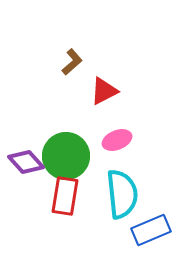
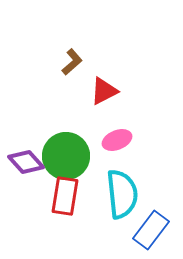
blue rectangle: rotated 30 degrees counterclockwise
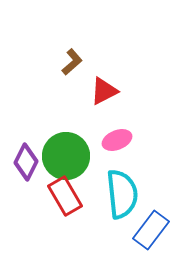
purple diamond: rotated 69 degrees clockwise
red rectangle: rotated 39 degrees counterclockwise
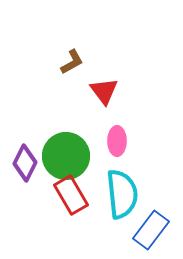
brown L-shape: rotated 12 degrees clockwise
red triangle: rotated 40 degrees counterclockwise
pink ellipse: moved 1 px down; rotated 68 degrees counterclockwise
purple diamond: moved 1 px left, 1 px down
red rectangle: moved 6 px right, 1 px up
